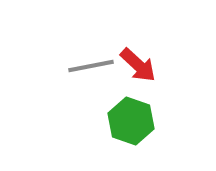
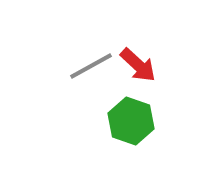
gray line: rotated 18 degrees counterclockwise
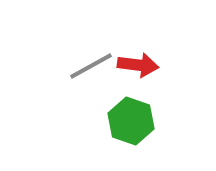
red arrow: rotated 36 degrees counterclockwise
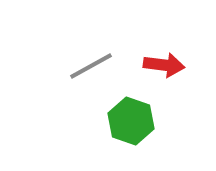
red arrow: moved 26 px right
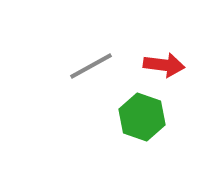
green hexagon: moved 11 px right, 4 px up
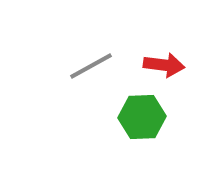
green hexagon: rotated 21 degrees counterclockwise
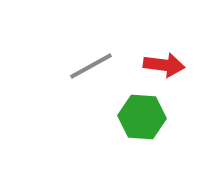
green hexagon: rotated 6 degrees clockwise
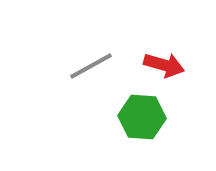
red arrow: rotated 9 degrees clockwise
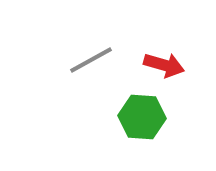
gray line: moved 6 px up
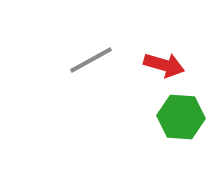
green hexagon: moved 39 px right
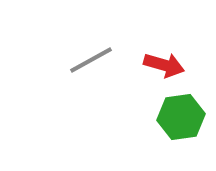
green hexagon: rotated 12 degrees counterclockwise
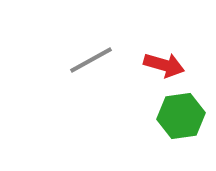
green hexagon: moved 1 px up
